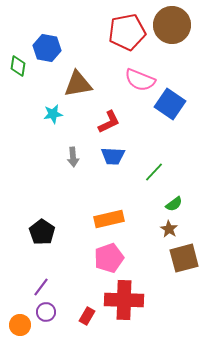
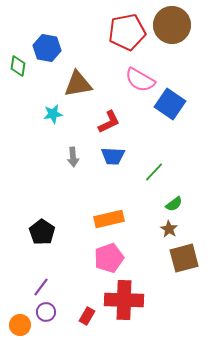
pink semicircle: rotated 8 degrees clockwise
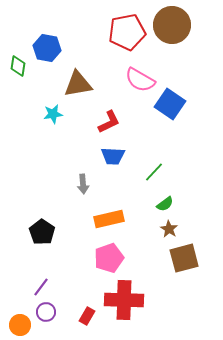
gray arrow: moved 10 px right, 27 px down
green semicircle: moved 9 px left
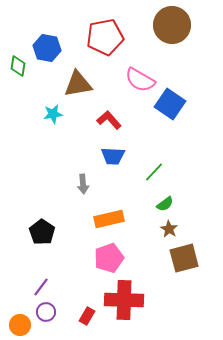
red pentagon: moved 22 px left, 5 px down
red L-shape: moved 2 px up; rotated 105 degrees counterclockwise
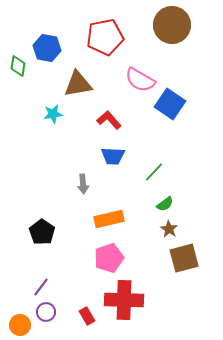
red rectangle: rotated 60 degrees counterclockwise
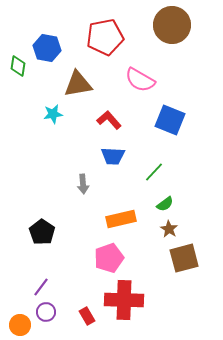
blue square: moved 16 px down; rotated 12 degrees counterclockwise
orange rectangle: moved 12 px right
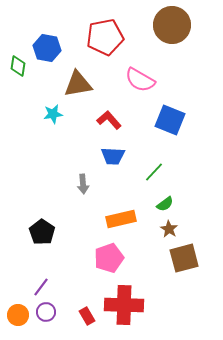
red cross: moved 5 px down
orange circle: moved 2 px left, 10 px up
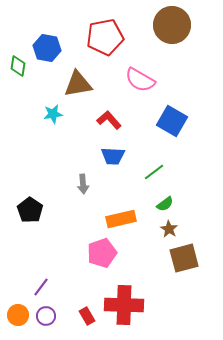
blue square: moved 2 px right, 1 px down; rotated 8 degrees clockwise
green line: rotated 10 degrees clockwise
black pentagon: moved 12 px left, 22 px up
pink pentagon: moved 7 px left, 5 px up
purple circle: moved 4 px down
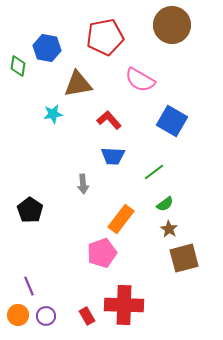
orange rectangle: rotated 40 degrees counterclockwise
purple line: moved 12 px left, 1 px up; rotated 60 degrees counterclockwise
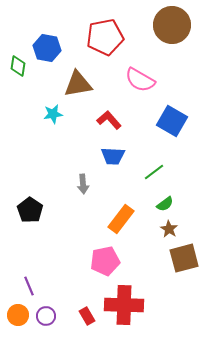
pink pentagon: moved 3 px right, 8 px down; rotated 8 degrees clockwise
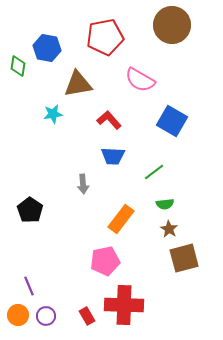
green semicircle: rotated 30 degrees clockwise
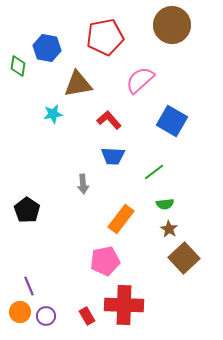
pink semicircle: rotated 108 degrees clockwise
black pentagon: moved 3 px left
brown square: rotated 28 degrees counterclockwise
orange circle: moved 2 px right, 3 px up
